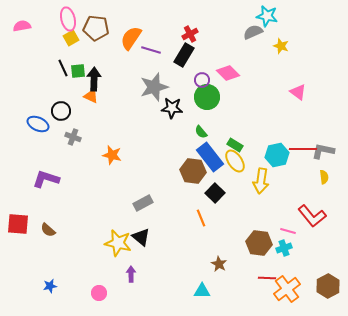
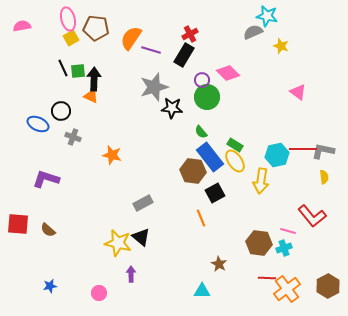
black square at (215, 193): rotated 18 degrees clockwise
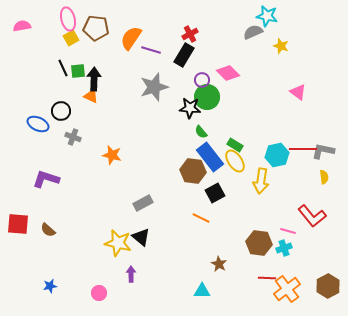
black star at (172, 108): moved 18 px right
orange line at (201, 218): rotated 42 degrees counterclockwise
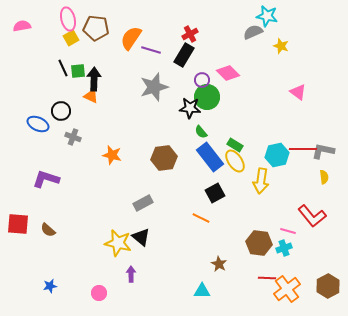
brown hexagon at (193, 171): moved 29 px left, 13 px up; rotated 15 degrees counterclockwise
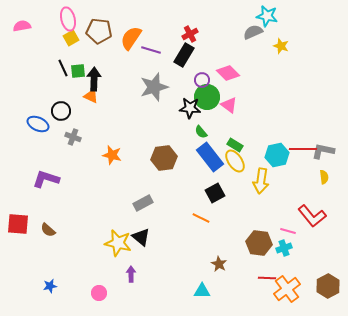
brown pentagon at (96, 28): moved 3 px right, 3 px down
pink triangle at (298, 92): moved 69 px left, 13 px down
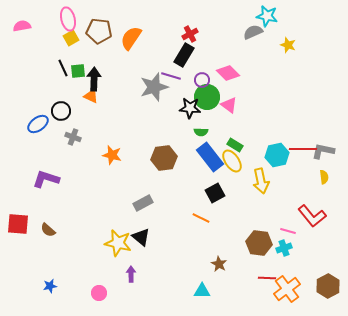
yellow star at (281, 46): moved 7 px right, 1 px up
purple line at (151, 50): moved 20 px right, 26 px down
blue ellipse at (38, 124): rotated 60 degrees counterclockwise
green semicircle at (201, 132): rotated 48 degrees counterclockwise
yellow ellipse at (235, 161): moved 3 px left
yellow arrow at (261, 181): rotated 20 degrees counterclockwise
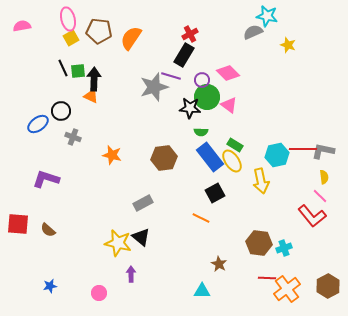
pink line at (288, 231): moved 32 px right, 35 px up; rotated 28 degrees clockwise
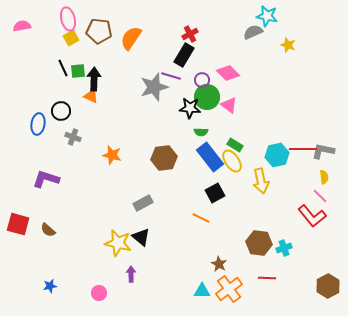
blue ellipse at (38, 124): rotated 45 degrees counterclockwise
red square at (18, 224): rotated 10 degrees clockwise
orange cross at (287, 289): moved 58 px left
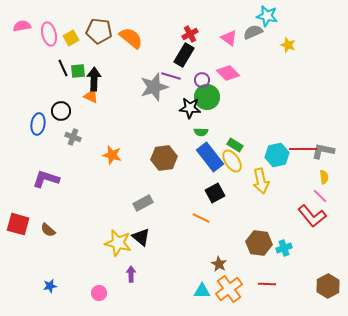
pink ellipse at (68, 19): moved 19 px left, 15 px down
orange semicircle at (131, 38): rotated 95 degrees clockwise
pink triangle at (229, 105): moved 67 px up
red line at (267, 278): moved 6 px down
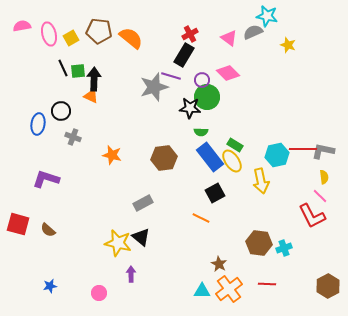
red L-shape at (312, 216): rotated 12 degrees clockwise
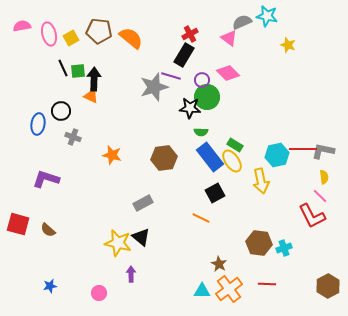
gray semicircle at (253, 32): moved 11 px left, 10 px up
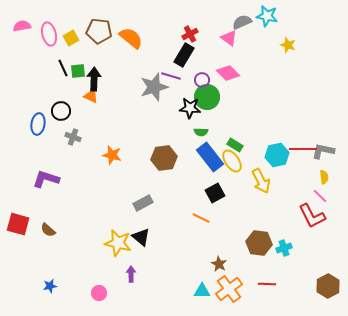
yellow arrow at (261, 181): rotated 15 degrees counterclockwise
